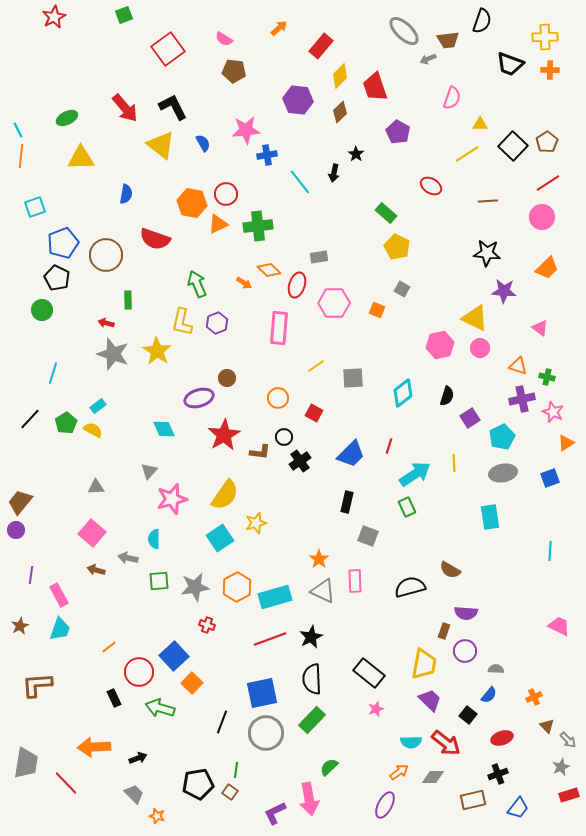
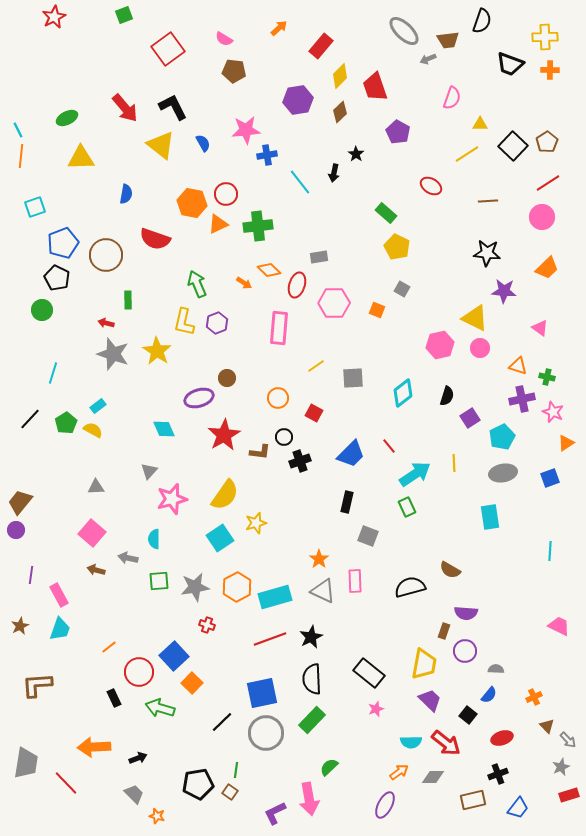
purple hexagon at (298, 100): rotated 16 degrees counterclockwise
yellow L-shape at (182, 322): moved 2 px right
red line at (389, 446): rotated 56 degrees counterclockwise
black cross at (300, 461): rotated 15 degrees clockwise
black line at (222, 722): rotated 25 degrees clockwise
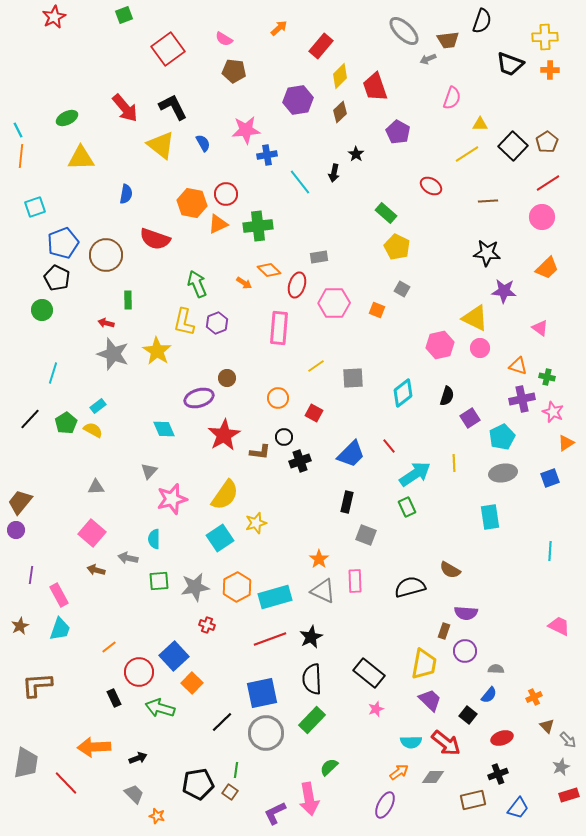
gray square at (368, 536): moved 2 px left, 1 px up
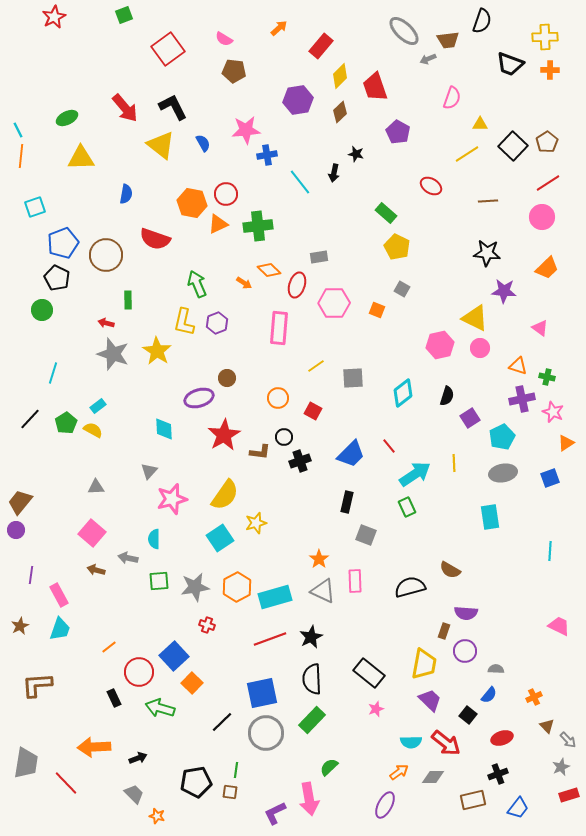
black star at (356, 154): rotated 21 degrees counterclockwise
red square at (314, 413): moved 1 px left, 2 px up
cyan diamond at (164, 429): rotated 20 degrees clockwise
black pentagon at (198, 784): moved 2 px left, 2 px up
brown square at (230, 792): rotated 28 degrees counterclockwise
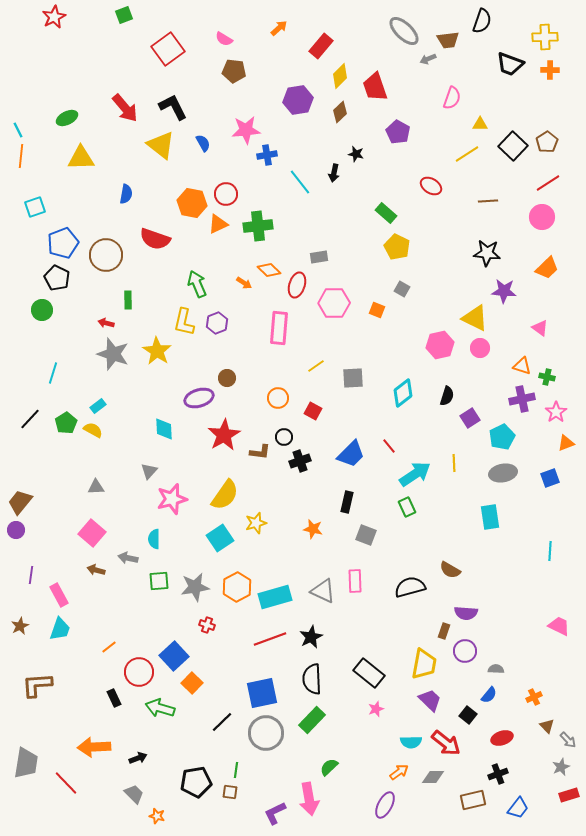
orange triangle at (518, 366): moved 4 px right
pink star at (553, 412): moved 3 px right; rotated 15 degrees clockwise
orange triangle at (566, 443): rotated 12 degrees clockwise
orange star at (319, 559): moved 6 px left, 30 px up; rotated 24 degrees counterclockwise
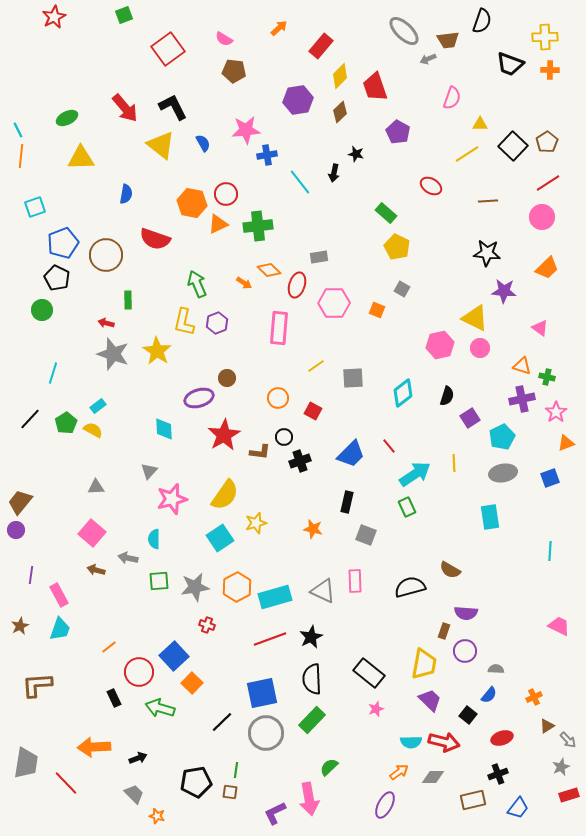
brown triangle at (547, 726): rotated 42 degrees clockwise
red arrow at (446, 743): moved 2 px left, 1 px up; rotated 24 degrees counterclockwise
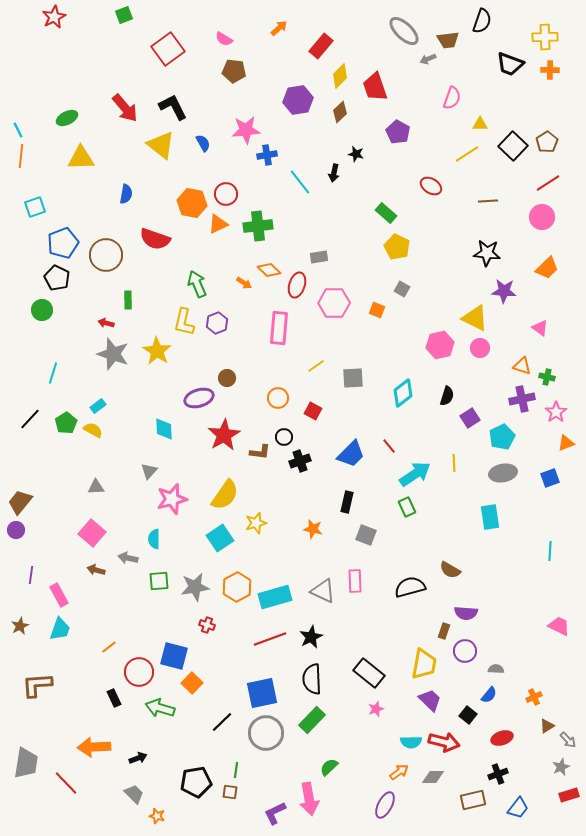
blue square at (174, 656): rotated 32 degrees counterclockwise
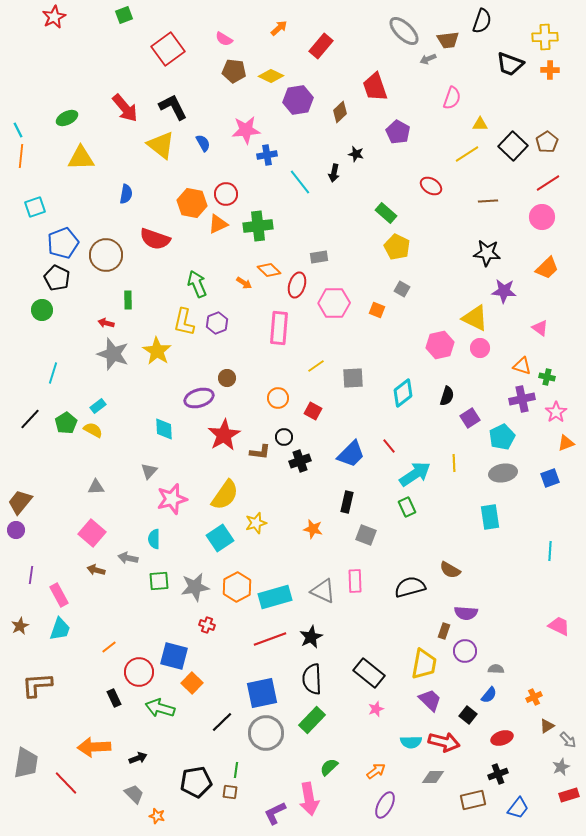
yellow diamond at (340, 76): moved 69 px left; rotated 70 degrees clockwise
orange arrow at (399, 772): moved 23 px left, 1 px up
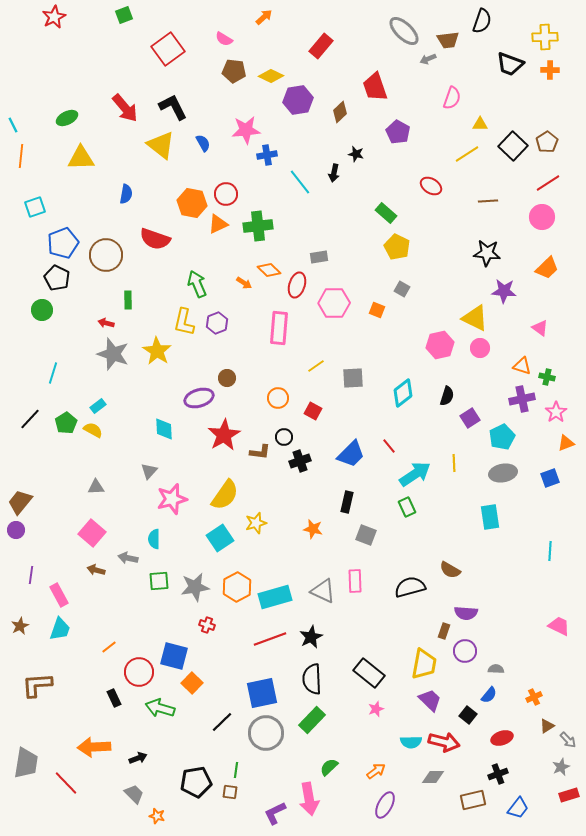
orange arrow at (279, 28): moved 15 px left, 11 px up
cyan line at (18, 130): moved 5 px left, 5 px up
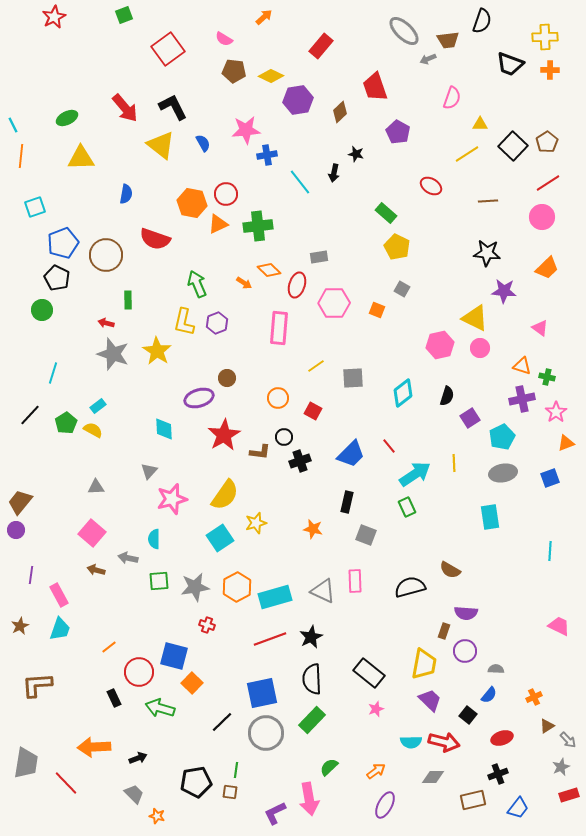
black line at (30, 419): moved 4 px up
